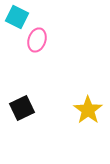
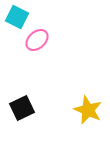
pink ellipse: rotated 30 degrees clockwise
yellow star: rotated 12 degrees counterclockwise
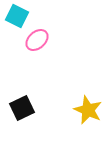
cyan square: moved 1 px up
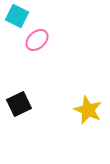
black square: moved 3 px left, 4 px up
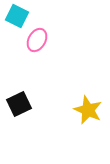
pink ellipse: rotated 20 degrees counterclockwise
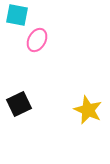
cyan square: moved 1 px up; rotated 15 degrees counterclockwise
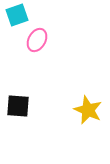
cyan square: rotated 30 degrees counterclockwise
black square: moved 1 px left, 2 px down; rotated 30 degrees clockwise
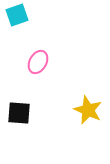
pink ellipse: moved 1 px right, 22 px down
black square: moved 1 px right, 7 px down
